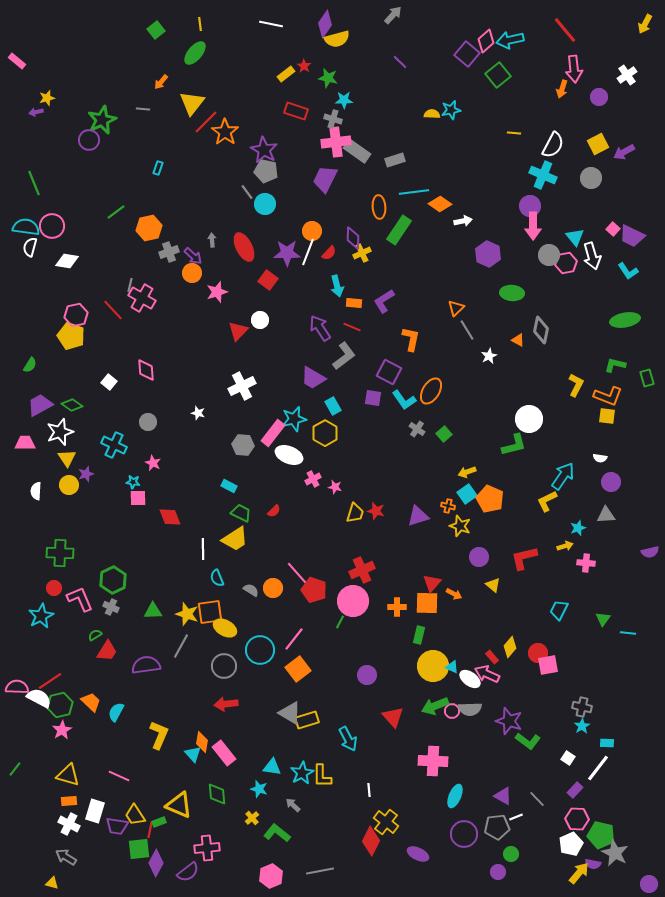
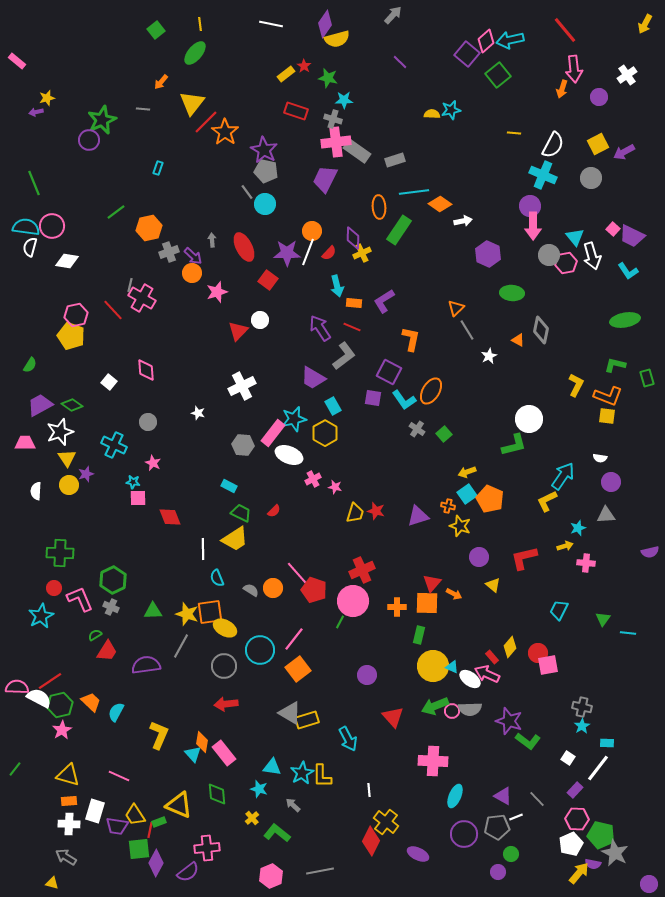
white cross at (69, 824): rotated 25 degrees counterclockwise
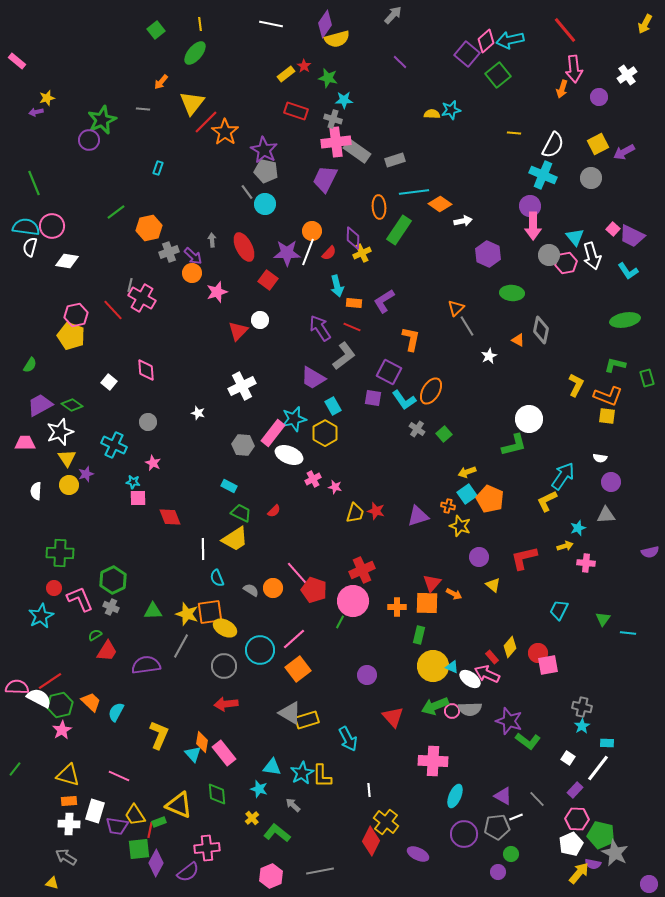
gray line at (467, 330): moved 4 px up
pink line at (294, 639): rotated 10 degrees clockwise
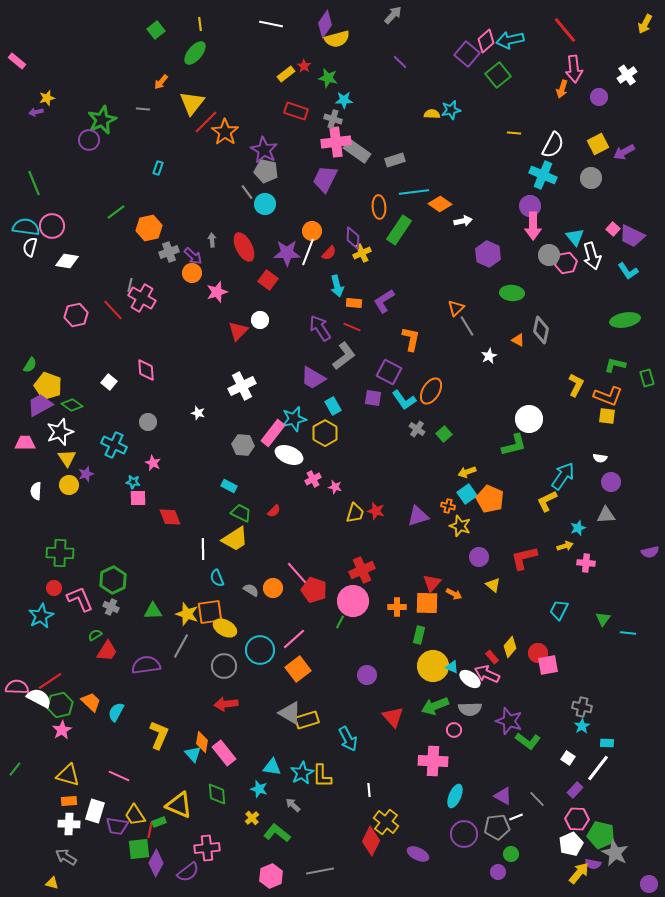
yellow pentagon at (71, 336): moved 23 px left, 50 px down
pink circle at (452, 711): moved 2 px right, 19 px down
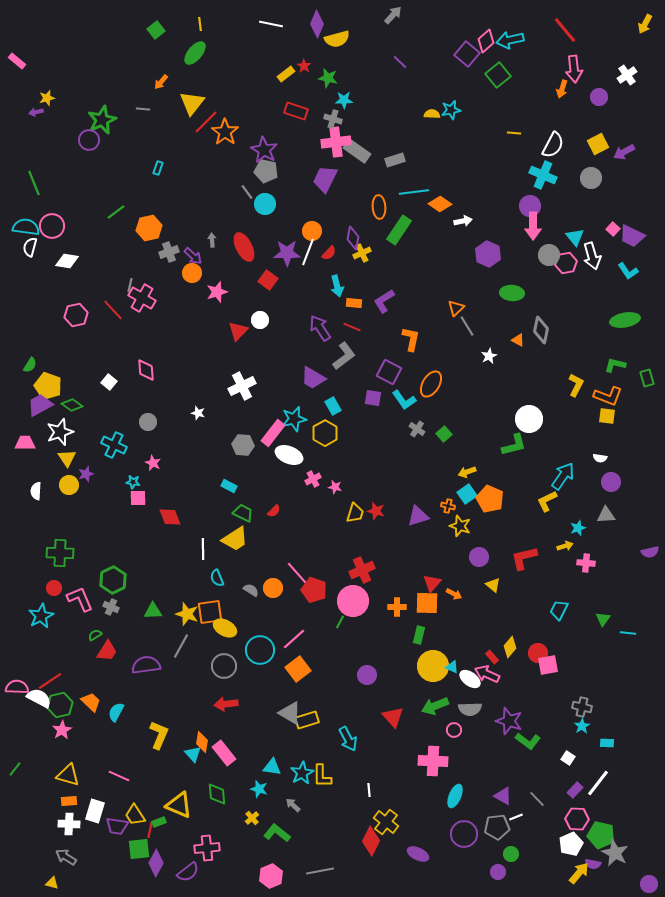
purple diamond at (325, 24): moved 8 px left; rotated 12 degrees counterclockwise
purple diamond at (353, 238): rotated 10 degrees clockwise
orange ellipse at (431, 391): moved 7 px up
green trapezoid at (241, 513): moved 2 px right
white line at (598, 768): moved 15 px down
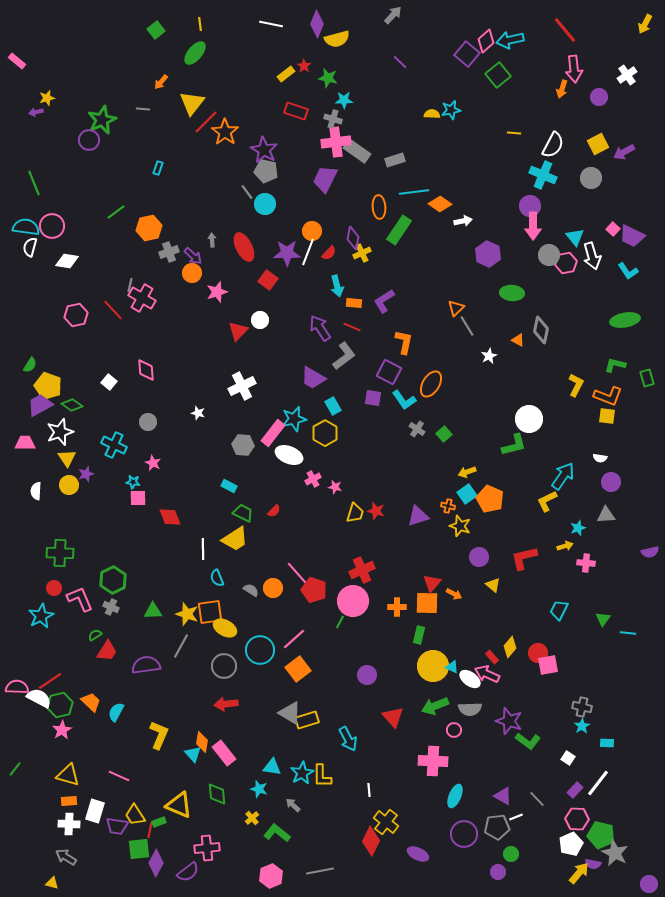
orange L-shape at (411, 339): moved 7 px left, 3 px down
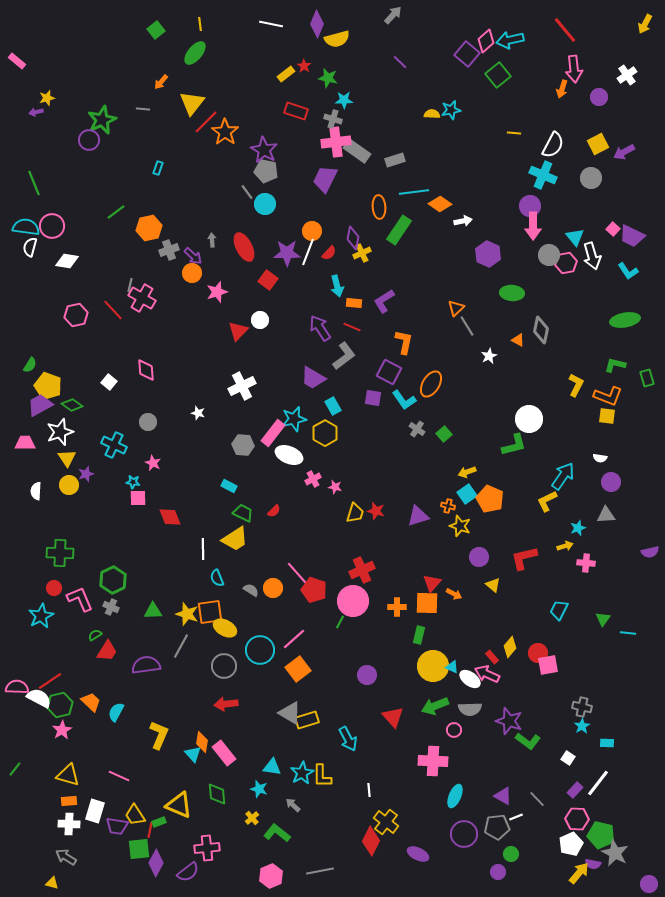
gray cross at (169, 252): moved 2 px up
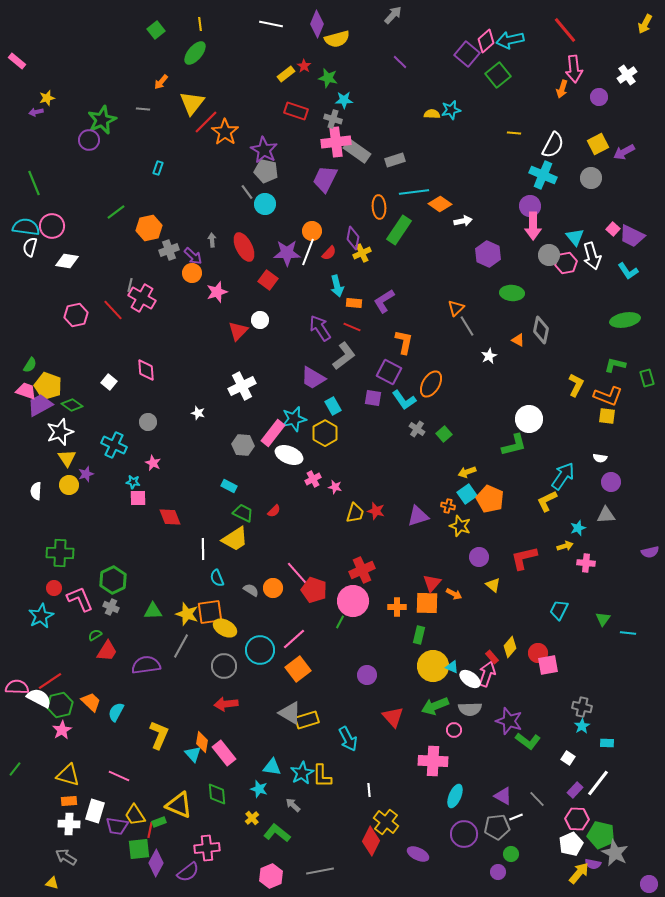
pink trapezoid at (25, 443): moved 1 px right, 52 px up; rotated 20 degrees clockwise
pink arrow at (487, 674): rotated 85 degrees clockwise
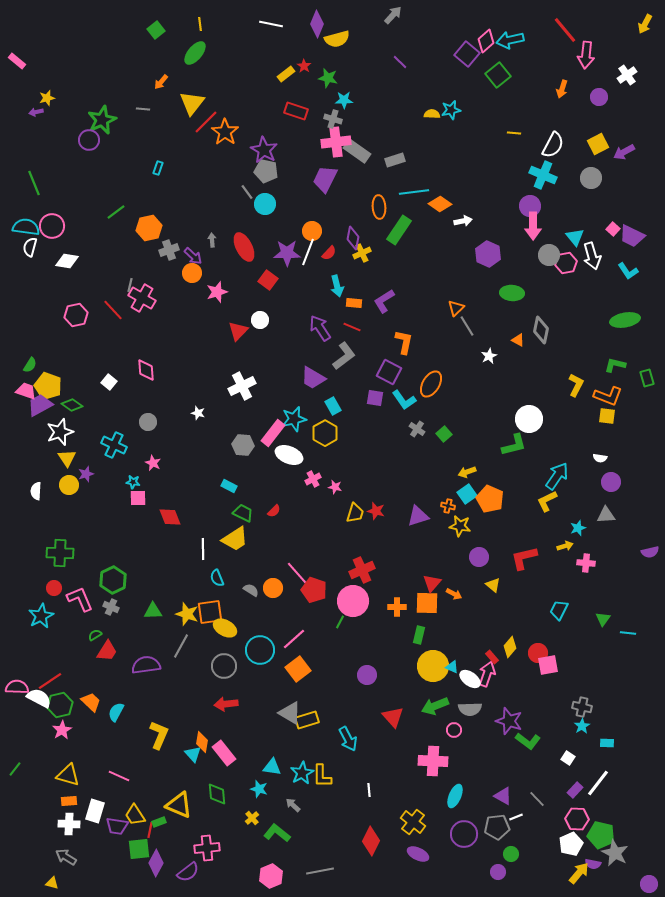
pink arrow at (574, 69): moved 12 px right, 14 px up; rotated 12 degrees clockwise
purple square at (373, 398): moved 2 px right
cyan arrow at (563, 476): moved 6 px left
yellow star at (460, 526): rotated 10 degrees counterclockwise
yellow cross at (386, 822): moved 27 px right
